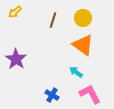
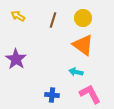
yellow arrow: moved 3 px right, 4 px down; rotated 72 degrees clockwise
cyan arrow: rotated 24 degrees counterclockwise
blue cross: rotated 24 degrees counterclockwise
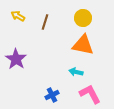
brown line: moved 8 px left, 2 px down
orange triangle: rotated 25 degrees counterclockwise
blue cross: rotated 32 degrees counterclockwise
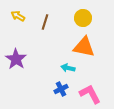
orange triangle: moved 1 px right, 2 px down
cyan arrow: moved 8 px left, 4 px up
blue cross: moved 9 px right, 6 px up
